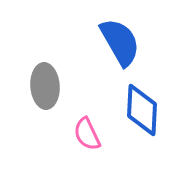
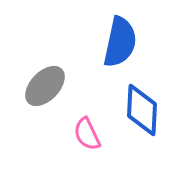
blue semicircle: rotated 42 degrees clockwise
gray ellipse: rotated 48 degrees clockwise
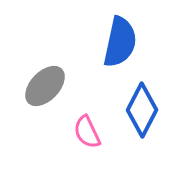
blue diamond: rotated 24 degrees clockwise
pink semicircle: moved 2 px up
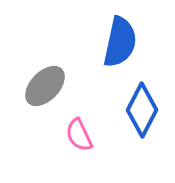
pink semicircle: moved 8 px left, 3 px down
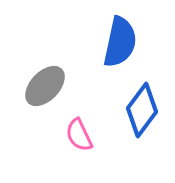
blue diamond: rotated 10 degrees clockwise
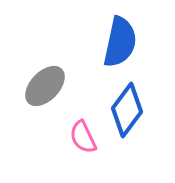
blue diamond: moved 15 px left
pink semicircle: moved 4 px right, 2 px down
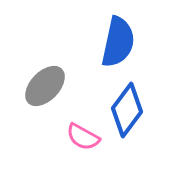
blue semicircle: moved 2 px left
pink semicircle: rotated 36 degrees counterclockwise
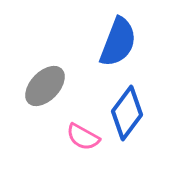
blue semicircle: rotated 9 degrees clockwise
blue diamond: moved 3 px down
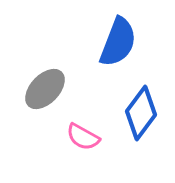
gray ellipse: moved 3 px down
blue diamond: moved 14 px right
